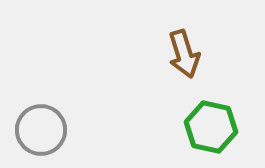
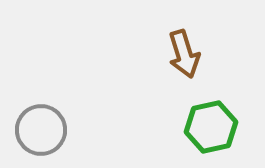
green hexagon: rotated 24 degrees counterclockwise
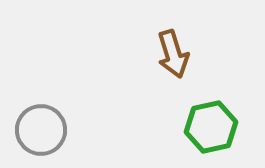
brown arrow: moved 11 px left
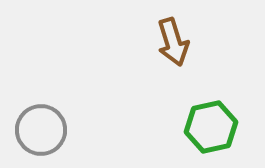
brown arrow: moved 12 px up
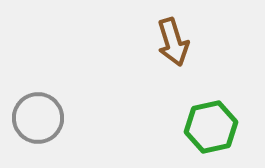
gray circle: moved 3 px left, 12 px up
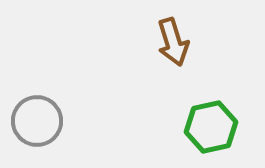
gray circle: moved 1 px left, 3 px down
